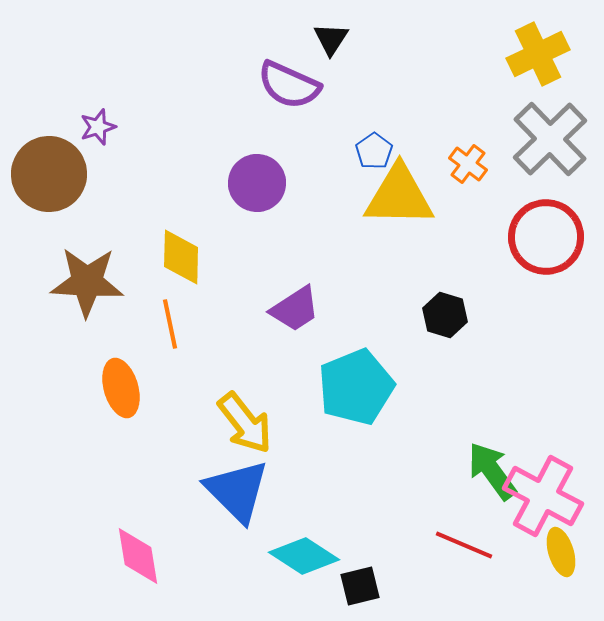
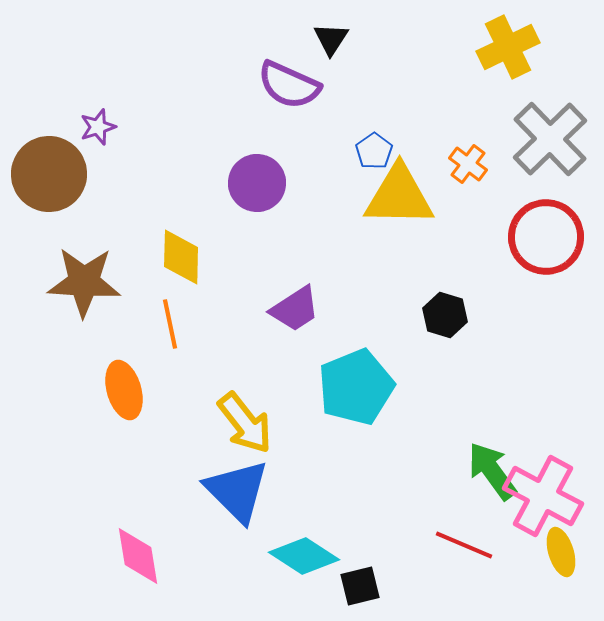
yellow cross: moved 30 px left, 7 px up
brown star: moved 3 px left
orange ellipse: moved 3 px right, 2 px down
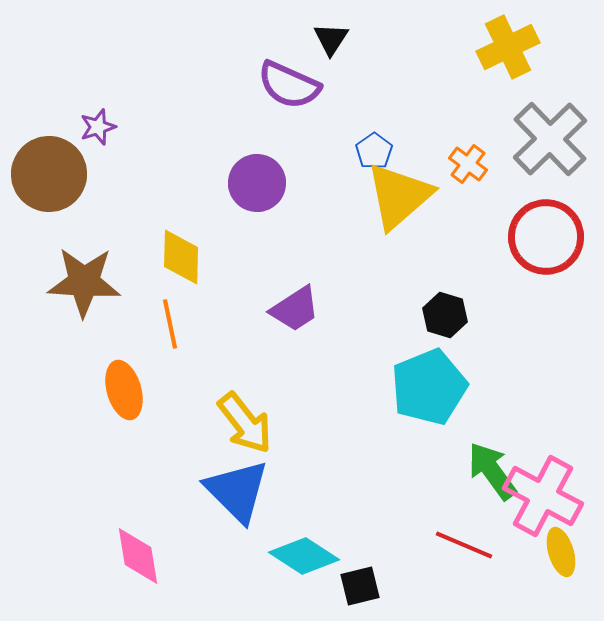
yellow triangle: rotated 42 degrees counterclockwise
cyan pentagon: moved 73 px right
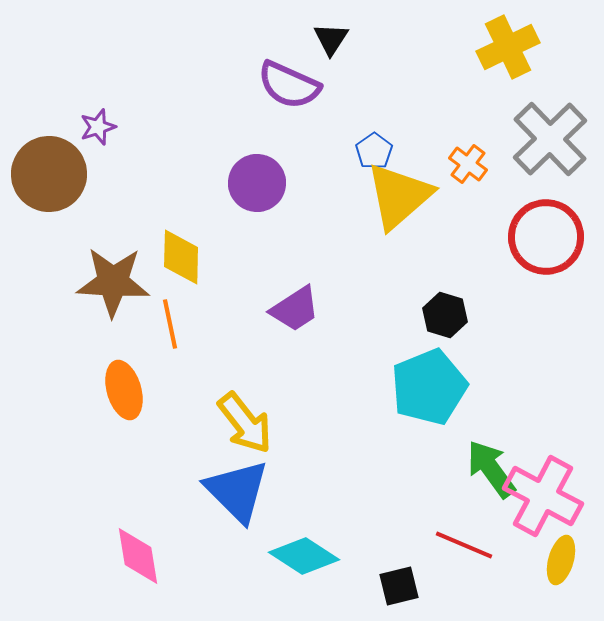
brown star: moved 29 px right
green arrow: moved 1 px left, 2 px up
yellow ellipse: moved 8 px down; rotated 33 degrees clockwise
black square: moved 39 px right
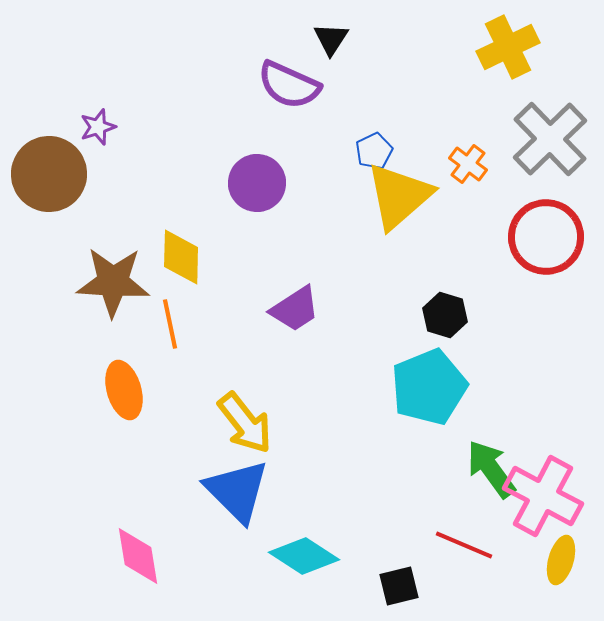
blue pentagon: rotated 9 degrees clockwise
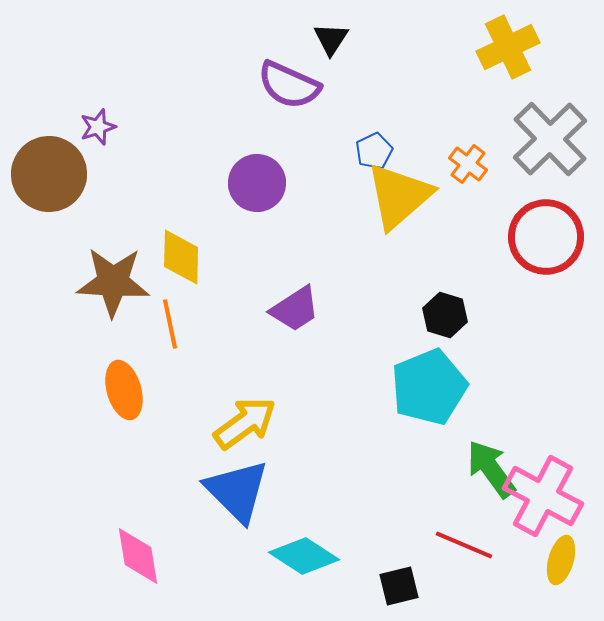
yellow arrow: rotated 88 degrees counterclockwise
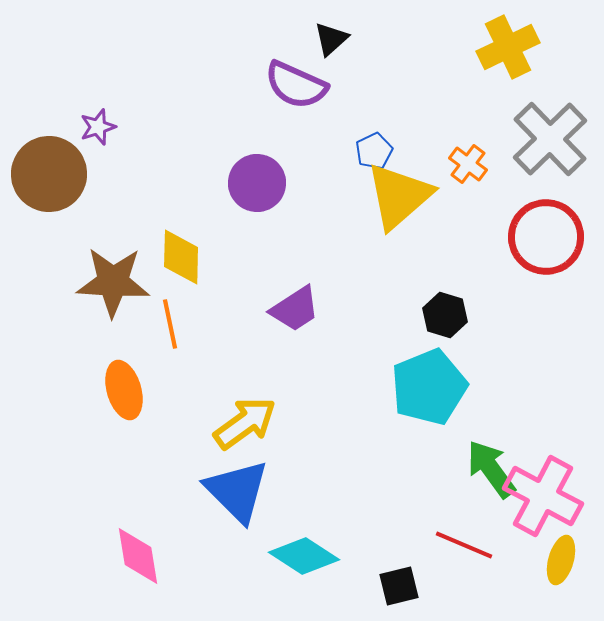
black triangle: rotated 15 degrees clockwise
purple semicircle: moved 7 px right
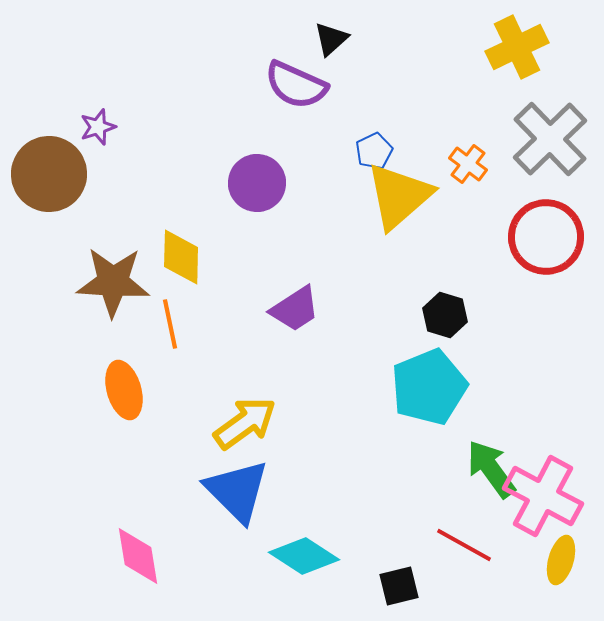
yellow cross: moved 9 px right
red line: rotated 6 degrees clockwise
